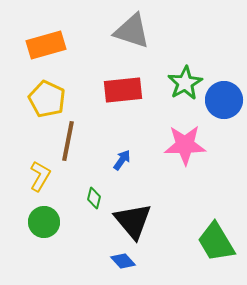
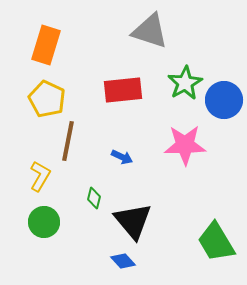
gray triangle: moved 18 px right
orange rectangle: rotated 57 degrees counterclockwise
blue arrow: moved 3 px up; rotated 80 degrees clockwise
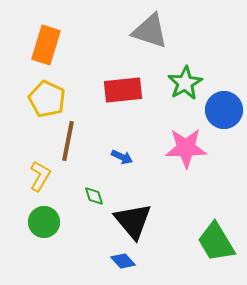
blue circle: moved 10 px down
pink star: moved 1 px right, 3 px down
green diamond: moved 2 px up; rotated 30 degrees counterclockwise
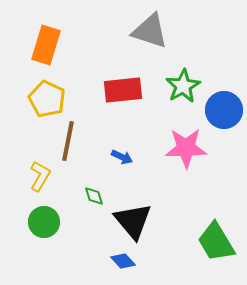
green star: moved 2 px left, 3 px down
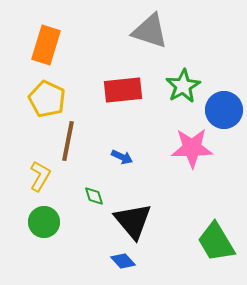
pink star: moved 6 px right
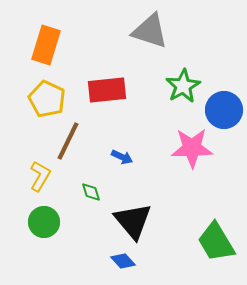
red rectangle: moved 16 px left
brown line: rotated 15 degrees clockwise
green diamond: moved 3 px left, 4 px up
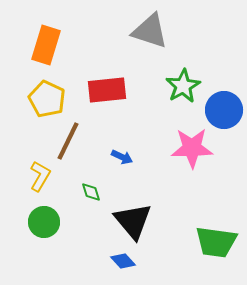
green trapezoid: rotated 51 degrees counterclockwise
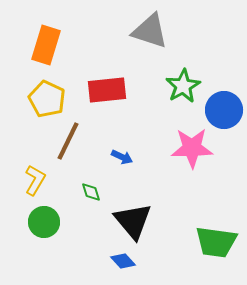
yellow L-shape: moved 5 px left, 4 px down
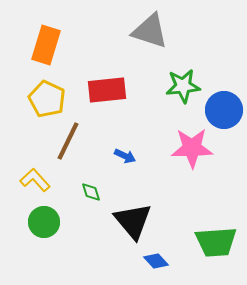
green star: rotated 24 degrees clockwise
blue arrow: moved 3 px right, 1 px up
yellow L-shape: rotated 72 degrees counterclockwise
green trapezoid: rotated 12 degrees counterclockwise
blue diamond: moved 33 px right
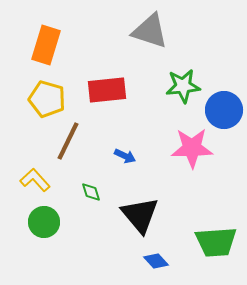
yellow pentagon: rotated 9 degrees counterclockwise
black triangle: moved 7 px right, 6 px up
